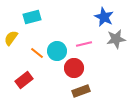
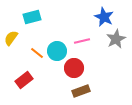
gray star: rotated 18 degrees counterclockwise
pink line: moved 2 px left, 3 px up
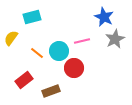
gray star: moved 1 px left
cyan circle: moved 2 px right
brown rectangle: moved 30 px left
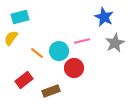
cyan rectangle: moved 12 px left
gray star: moved 4 px down
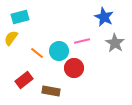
gray star: rotated 12 degrees counterclockwise
brown rectangle: rotated 30 degrees clockwise
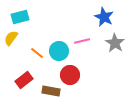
red circle: moved 4 px left, 7 px down
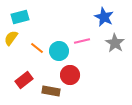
orange line: moved 5 px up
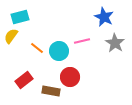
yellow semicircle: moved 2 px up
red circle: moved 2 px down
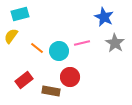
cyan rectangle: moved 3 px up
pink line: moved 2 px down
